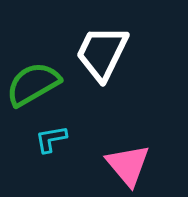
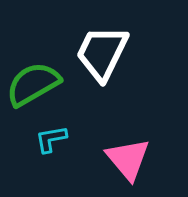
pink triangle: moved 6 px up
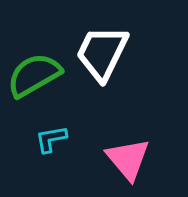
green semicircle: moved 1 px right, 9 px up
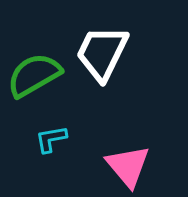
pink triangle: moved 7 px down
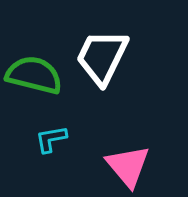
white trapezoid: moved 4 px down
green semicircle: rotated 44 degrees clockwise
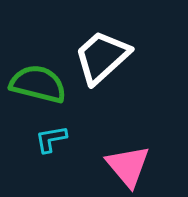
white trapezoid: rotated 22 degrees clockwise
green semicircle: moved 4 px right, 9 px down
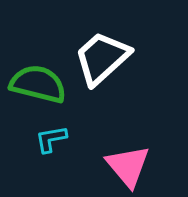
white trapezoid: moved 1 px down
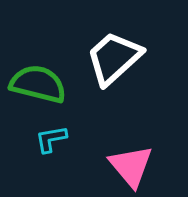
white trapezoid: moved 12 px right
pink triangle: moved 3 px right
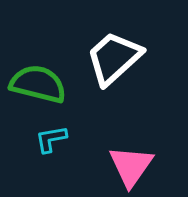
pink triangle: rotated 15 degrees clockwise
